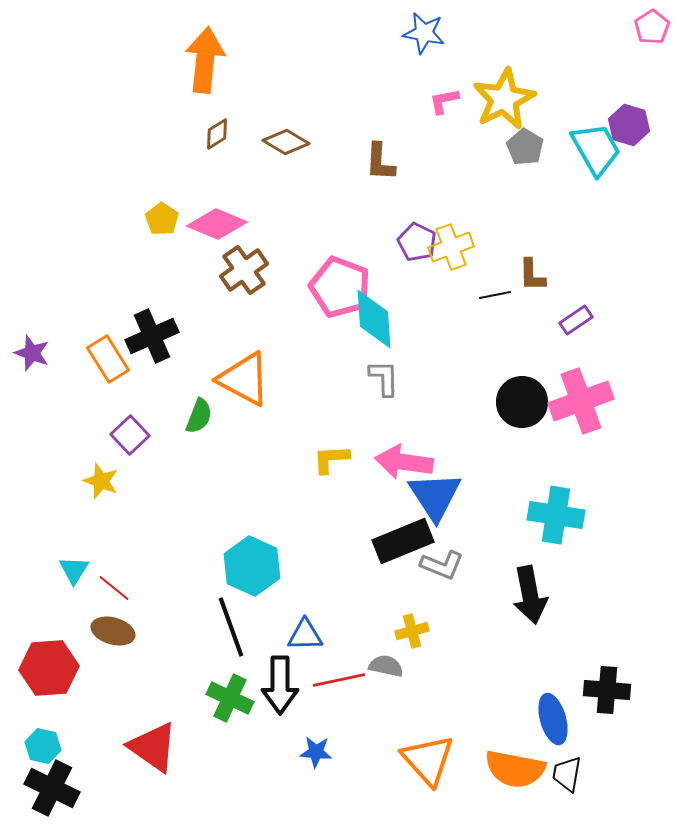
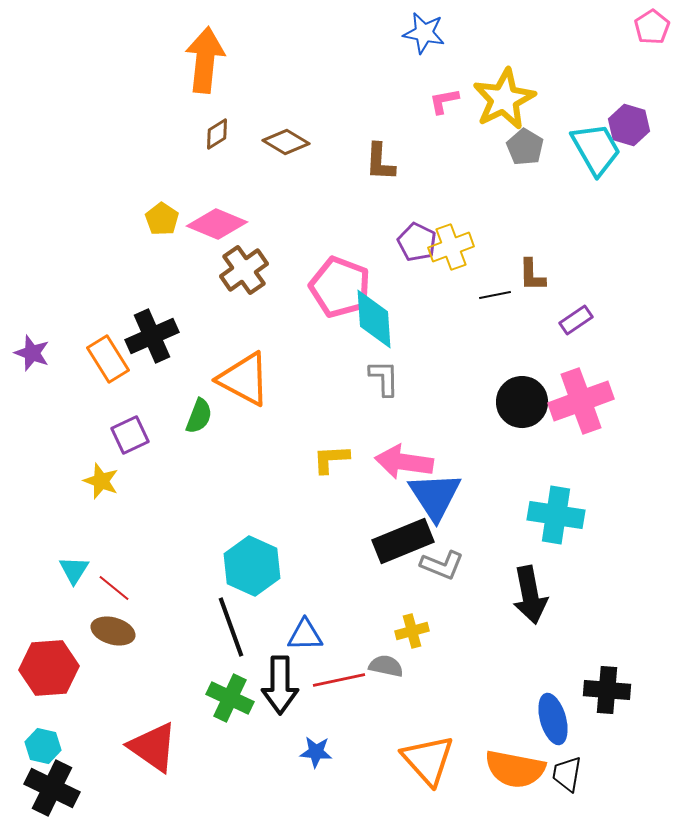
purple square at (130, 435): rotated 18 degrees clockwise
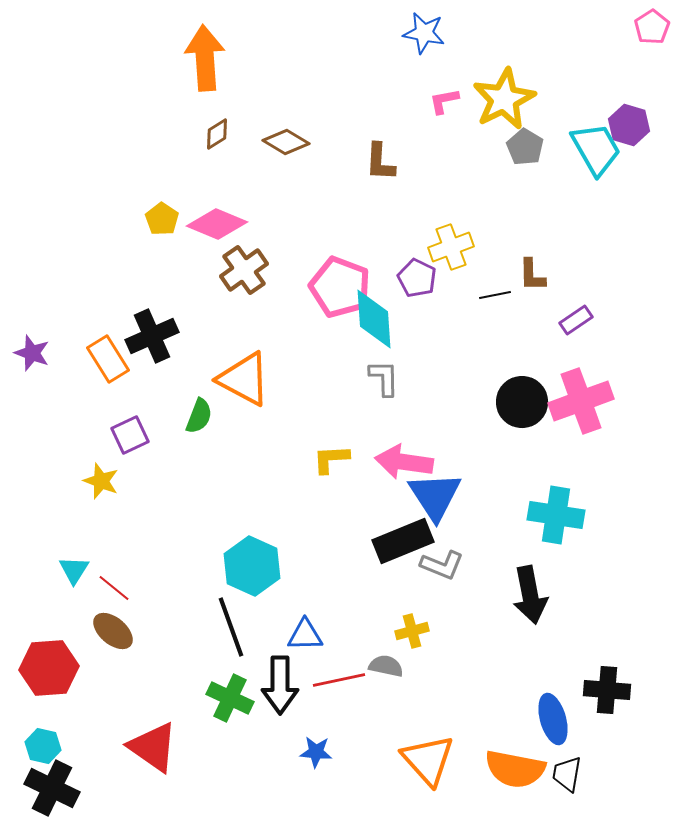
orange arrow at (205, 60): moved 2 px up; rotated 10 degrees counterclockwise
purple pentagon at (417, 242): moved 36 px down
brown ellipse at (113, 631): rotated 24 degrees clockwise
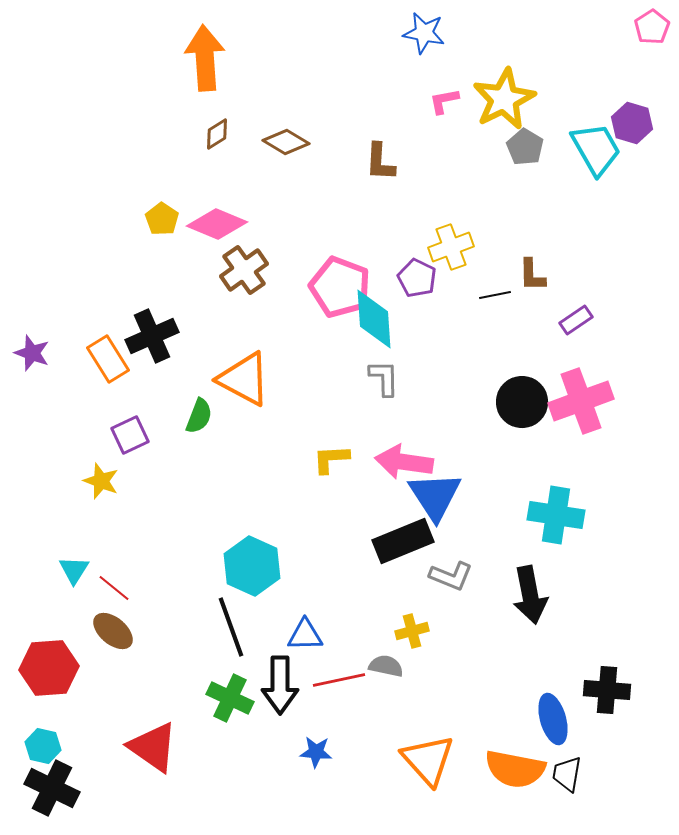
purple hexagon at (629, 125): moved 3 px right, 2 px up
gray L-shape at (442, 565): moved 9 px right, 11 px down
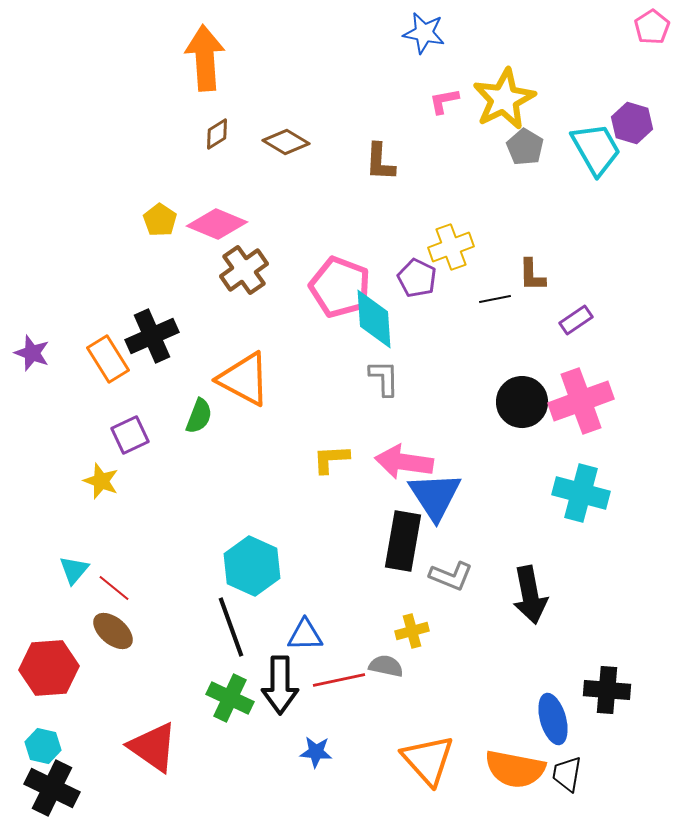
yellow pentagon at (162, 219): moved 2 px left, 1 px down
black line at (495, 295): moved 4 px down
cyan cross at (556, 515): moved 25 px right, 22 px up; rotated 6 degrees clockwise
black rectangle at (403, 541): rotated 58 degrees counterclockwise
cyan triangle at (74, 570): rotated 8 degrees clockwise
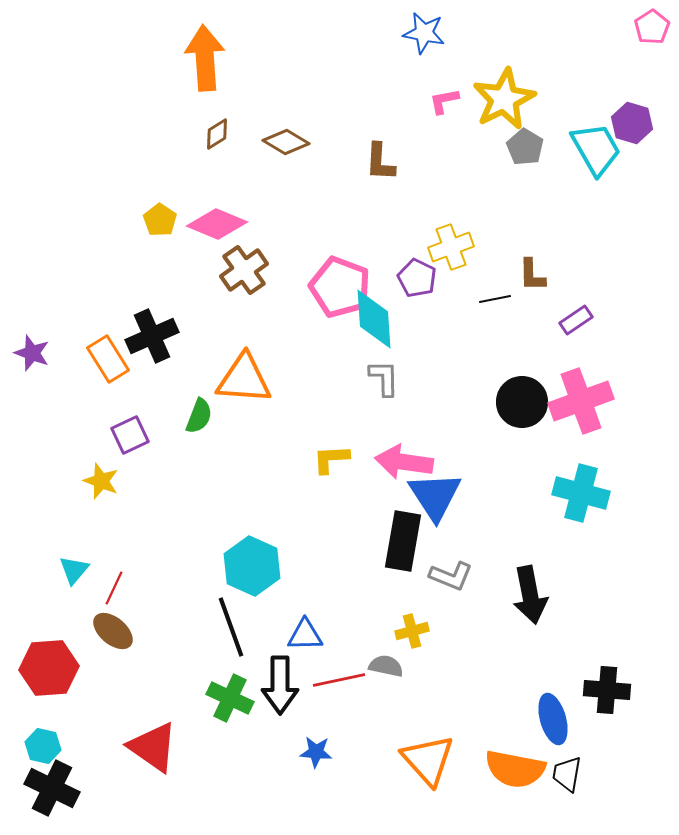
orange triangle at (244, 379): rotated 24 degrees counterclockwise
red line at (114, 588): rotated 76 degrees clockwise
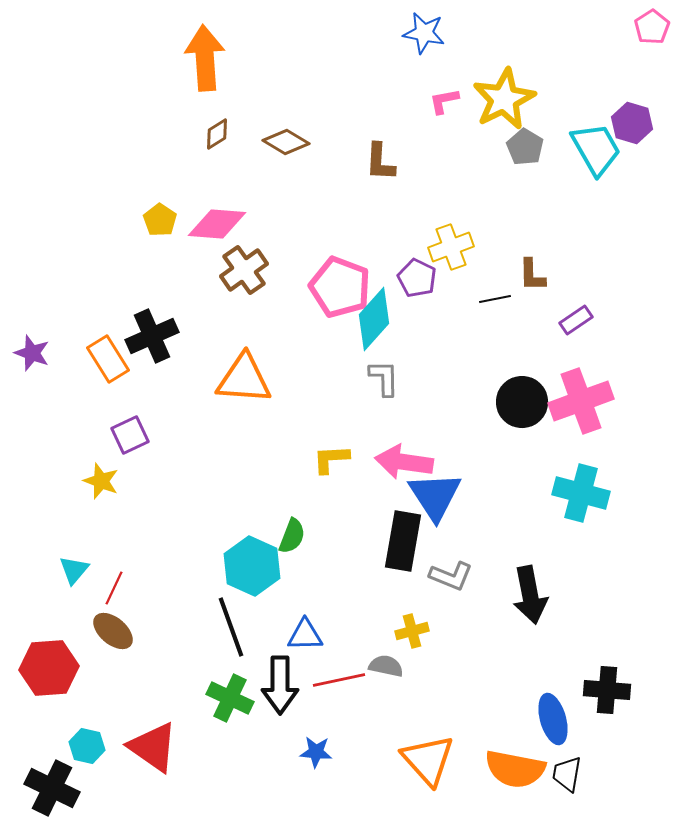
pink diamond at (217, 224): rotated 18 degrees counterclockwise
cyan diamond at (374, 319): rotated 46 degrees clockwise
green semicircle at (199, 416): moved 93 px right, 120 px down
cyan hexagon at (43, 746): moved 44 px right
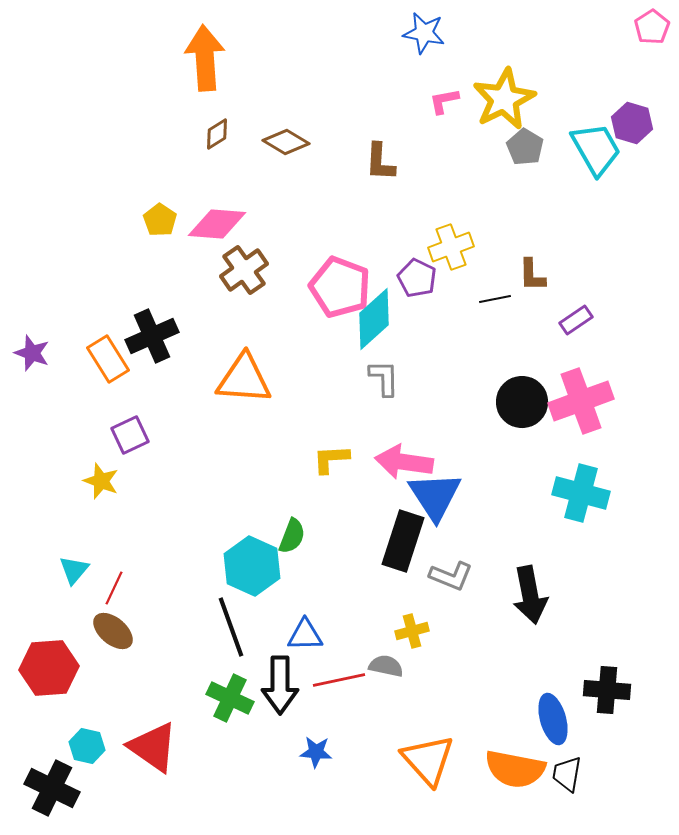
cyan diamond at (374, 319): rotated 6 degrees clockwise
black rectangle at (403, 541): rotated 8 degrees clockwise
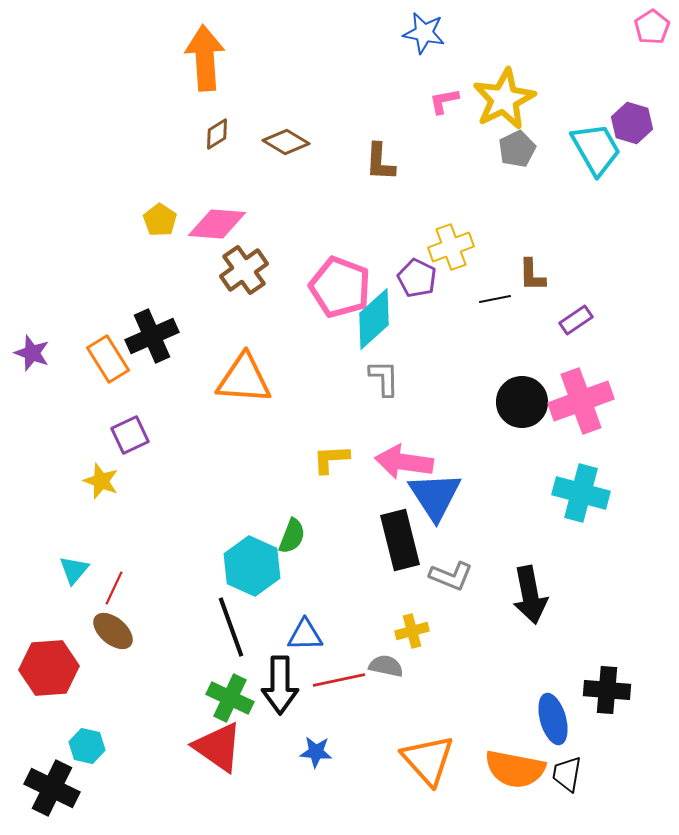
gray pentagon at (525, 147): moved 8 px left, 2 px down; rotated 15 degrees clockwise
black rectangle at (403, 541): moved 3 px left, 1 px up; rotated 32 degrees counterclockwise
red triangle at (153, 747): moved 65 px right
